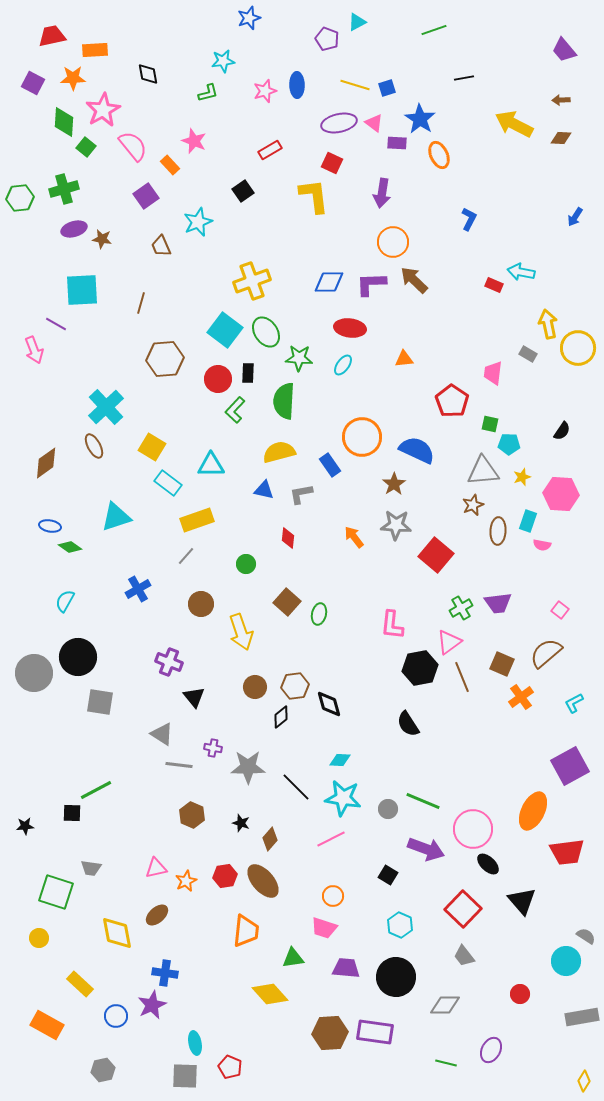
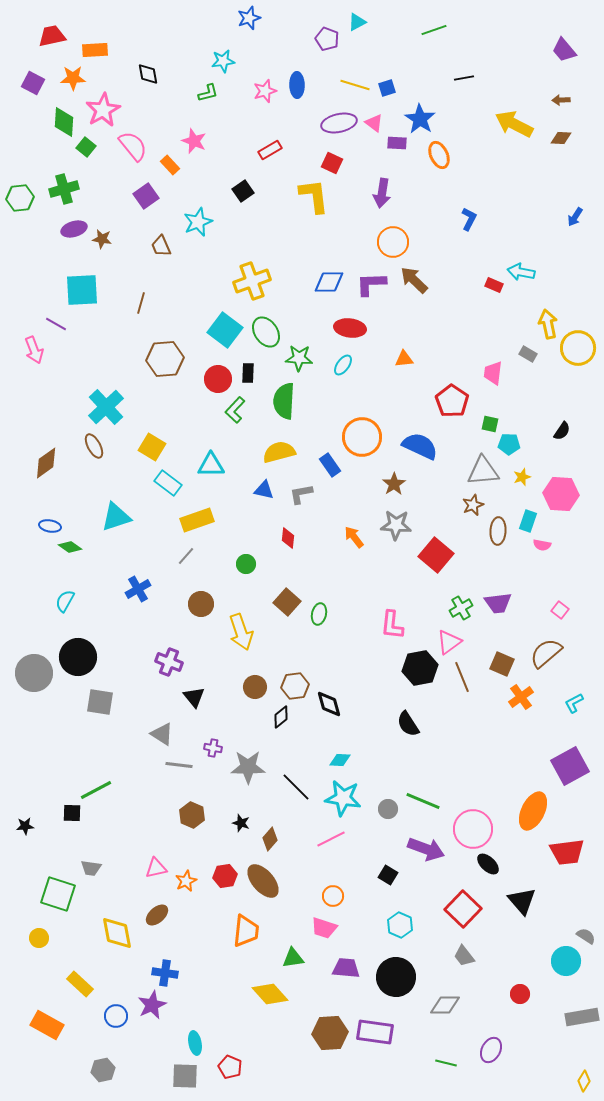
blue semicircle at (417, 450): moved 3 px right, 4 px up
green square at (56, 892): moved 2 px right, 2 px down
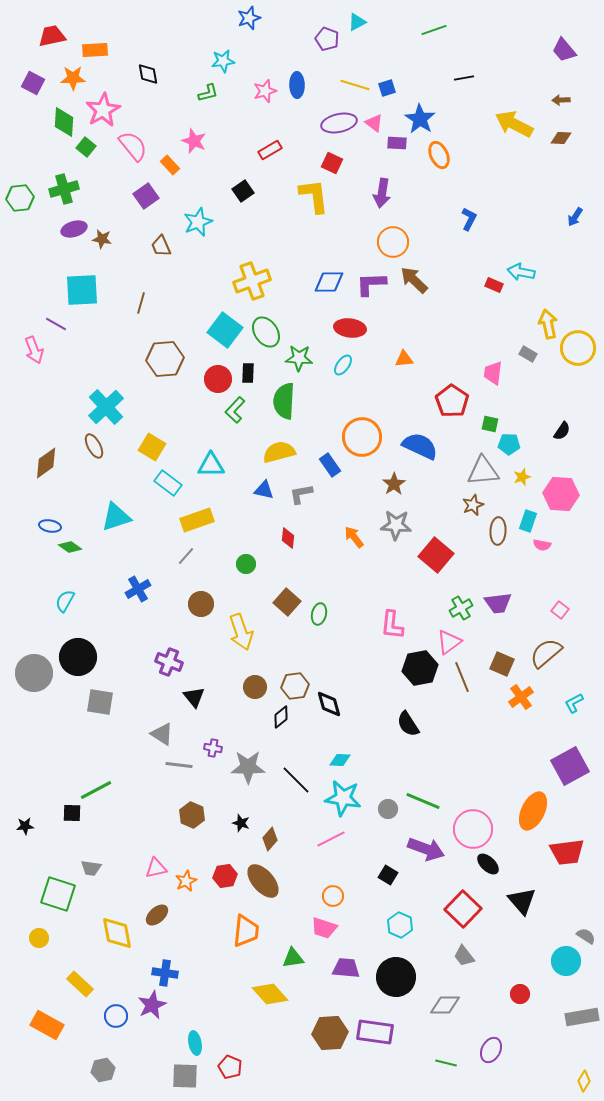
black line at (296, 787): moved 7 px up
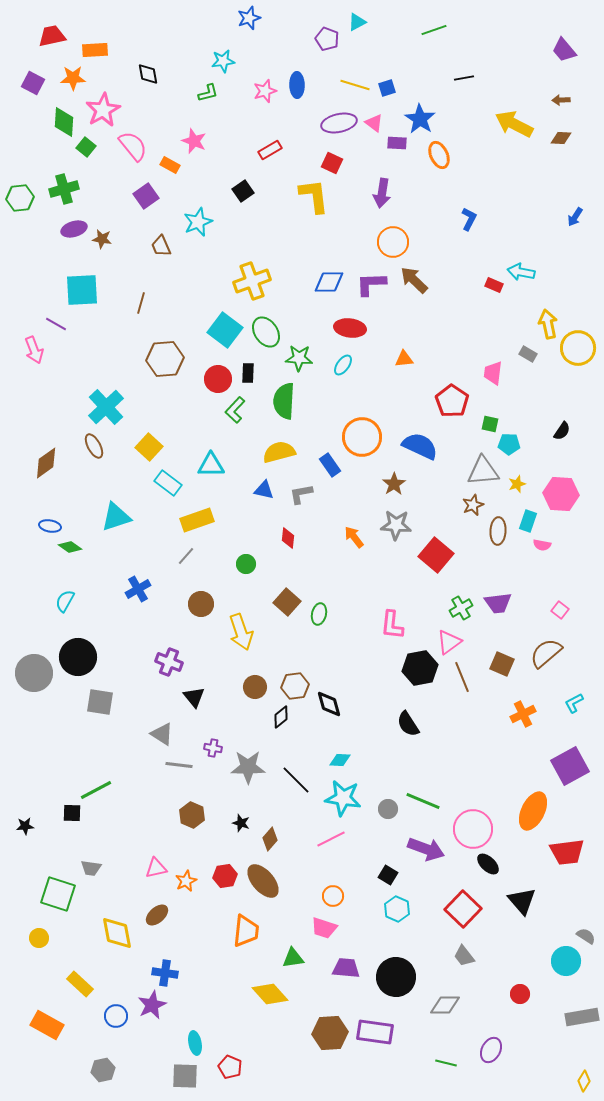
orange rectangle at (170, 165): rotated 18 degrees counterclockwise
yellow square at (152, 447): moved 3 px left; rotated 12 degrees clockwise
yellow star at (522, 477): moved 5 px left, 7 px down
orange cross at (521, 697): moved 2 px right, 17 px down; rotated 10 degrees clockwise
cyan hexagon at (400, 925): moved 3 px left, 16 px up
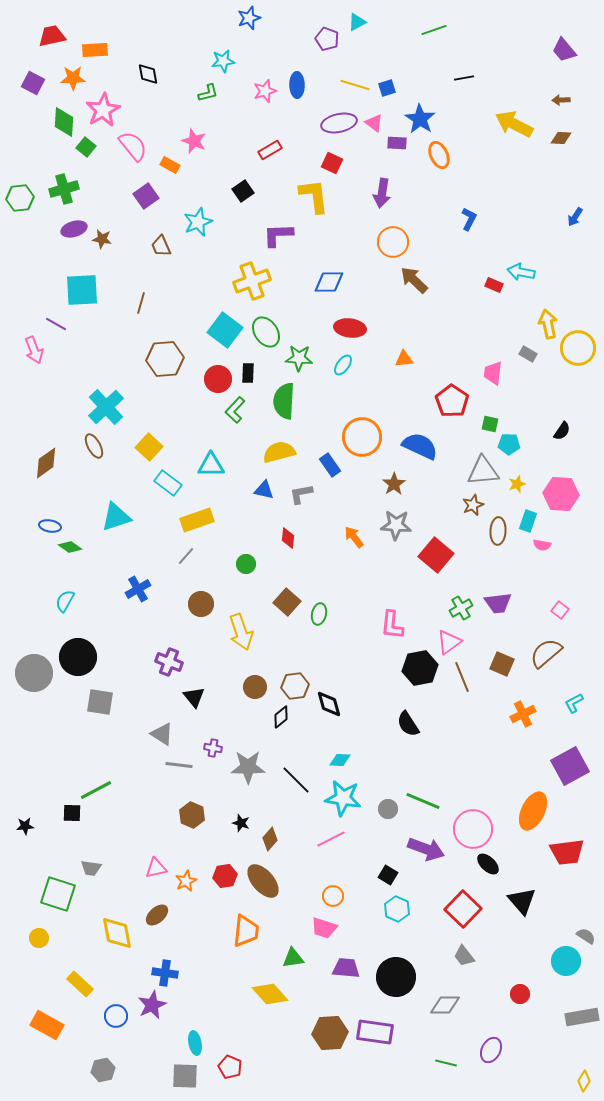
purple L-shape at (371, 284): moved 93 px left, 49 px up
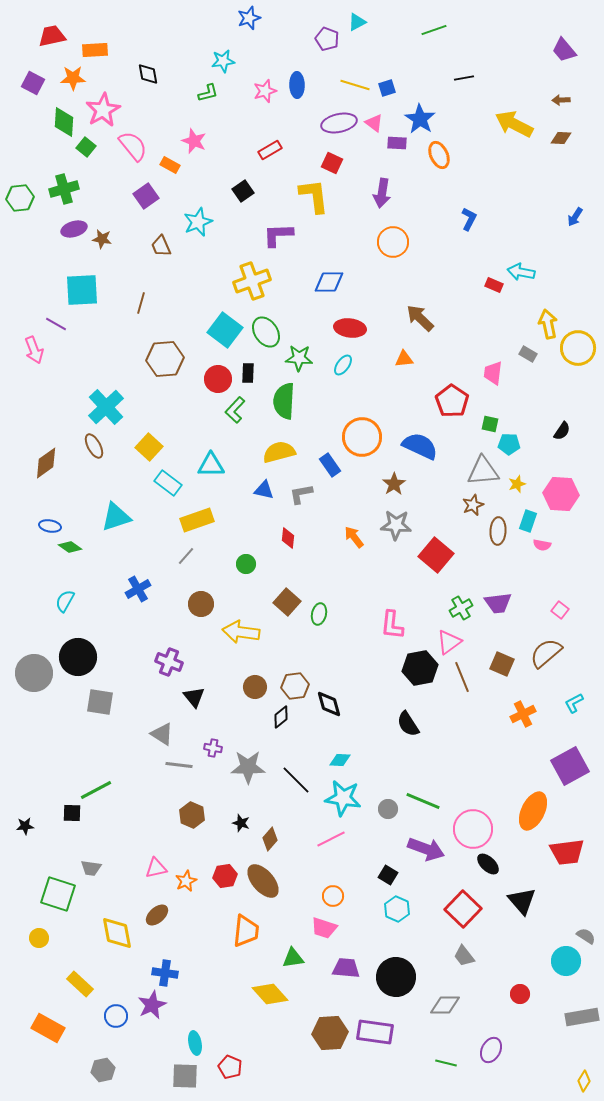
brown arrow at (414, 280): moved 6 px right, 38 px down
yellow arrow at (241, 632): rotated 117 degrees clockwise
orange rectangle at (47, 1025): moved 1 px right, 3 px down
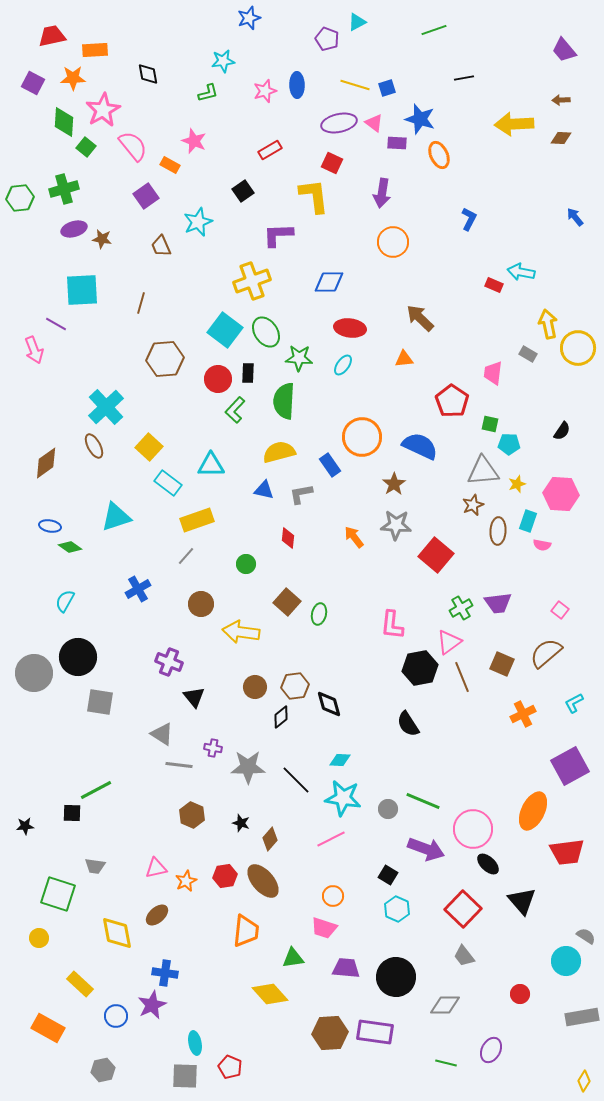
blue star at (420, 119): rotated 16 degrees counterclockwise
yellow arrow at (514, 124): rotated 30 degrees counterclockwise
blue arrow at (575, 217): rotated 108 degrees clockwise
gray trapezoid at (91, 868): moved 4 px right, 2 px up
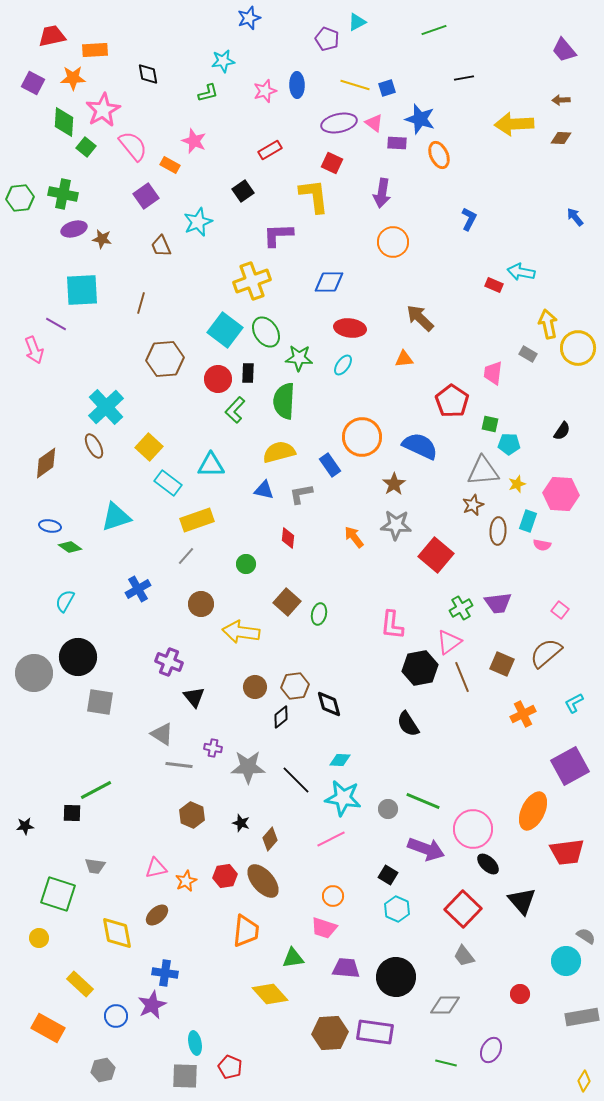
green cross at (64, 189): moved 1 px left, 5 px down; rotated 28 degrees clockwise
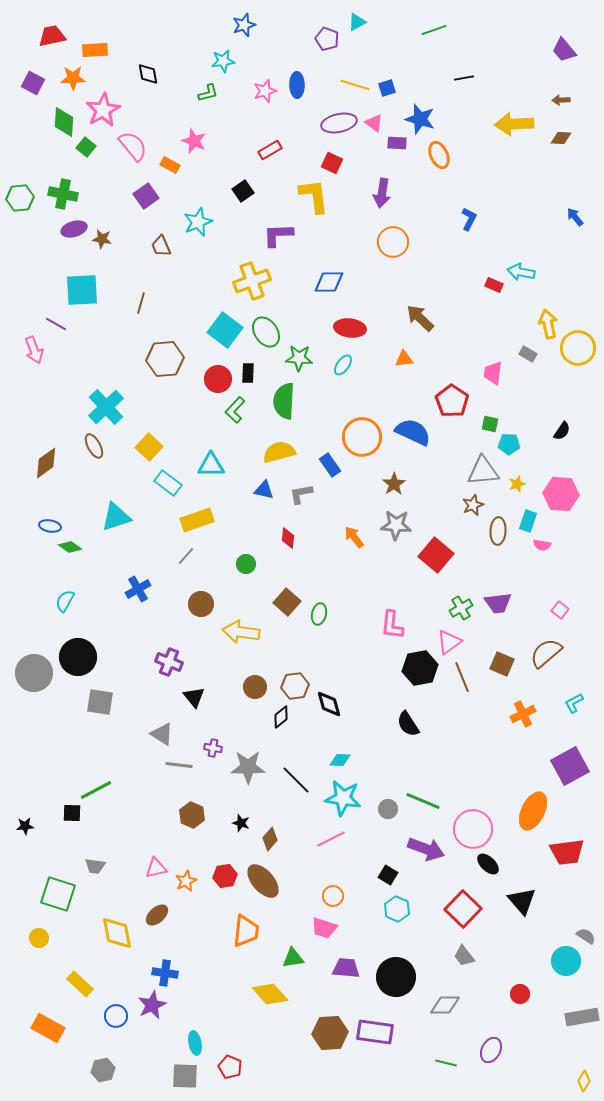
blue star at (249, 18): moved 5 px left, 7 px down
blue semicircle at (420, 446): moved 7 px left, 14 px up
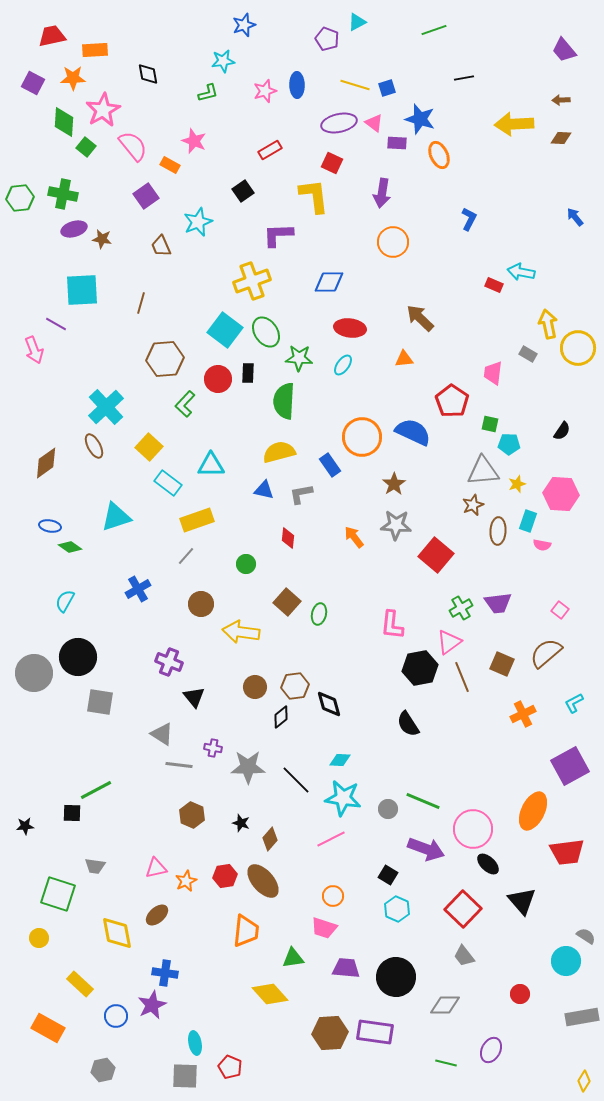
green L-shape at (235, 410): moved 50 px left, 6 px up
